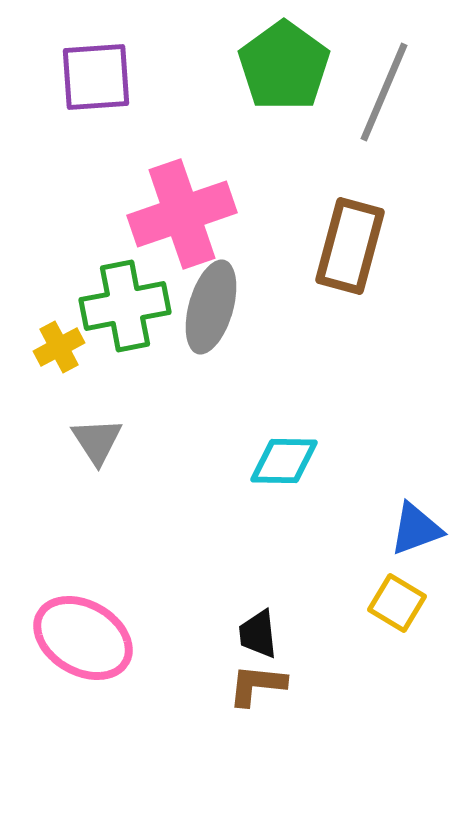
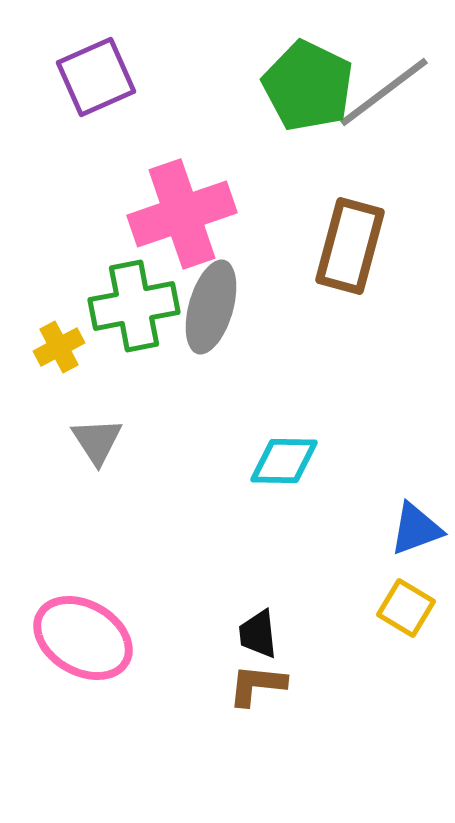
green pentagon: moved 24 px right, 20 px down; rotated 10 degrees counterclockwise
purple square: rotated 20 degrees counterclockwise
gray line: rotated 30 degrees clockwise
green cross: moved 9 px right
yellow square: moved 9 px right, 5 px down
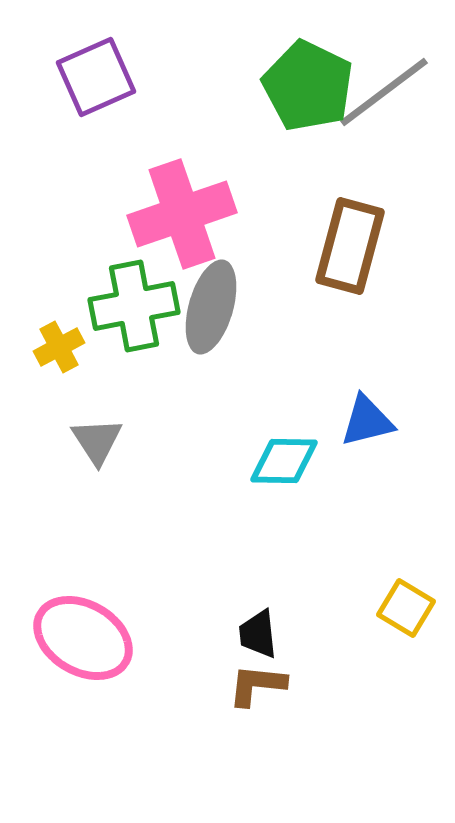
blue triangle: moved 49 px left, 108 px up; rotated 6 degrees clockwise
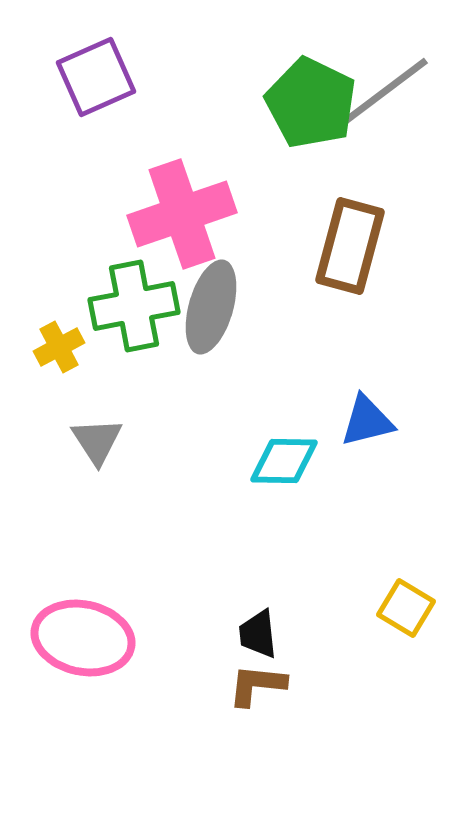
green pentagon: moved 3 px right, 17 px down
pink ellipse: rotated 18 degrees counterclockwise
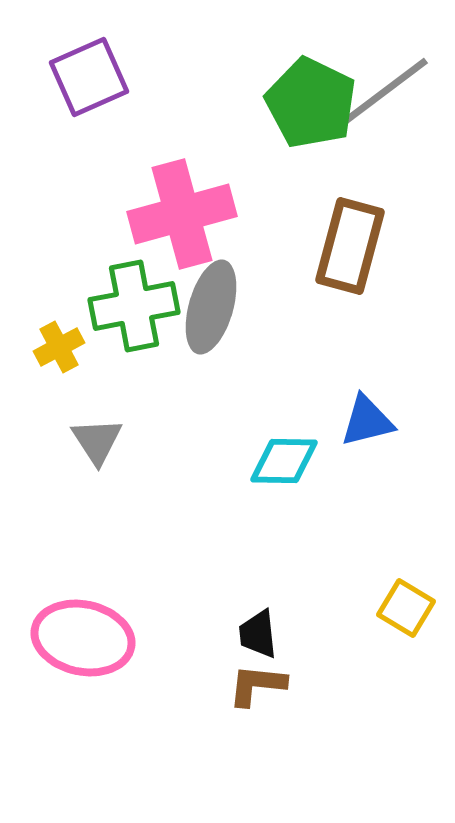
purple square: moved 7 px left
pink cross: rotated 4 degrees clockwise
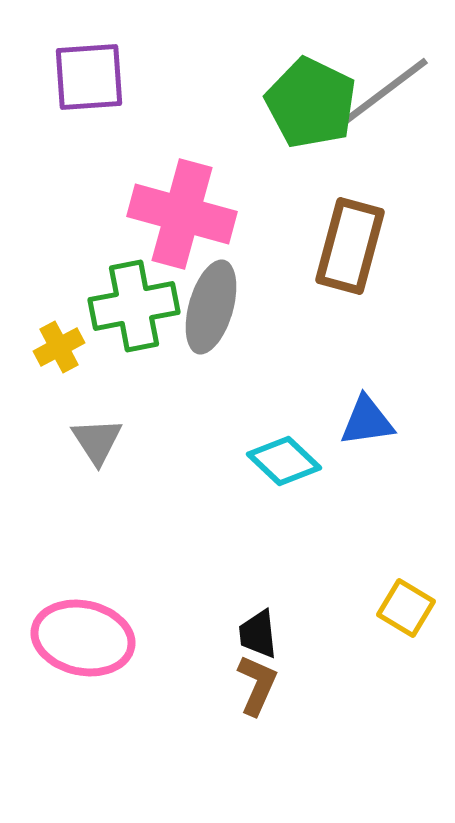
purple square: rotated 20 degrees clockwise
pink cross: rotated 30 degrees clockwise
blue triangle: rotated 6 degrees clockwise
cyan diamond: rotated 42 degrees clockwise
brown L-shape: rotated 108 degrees clockwise
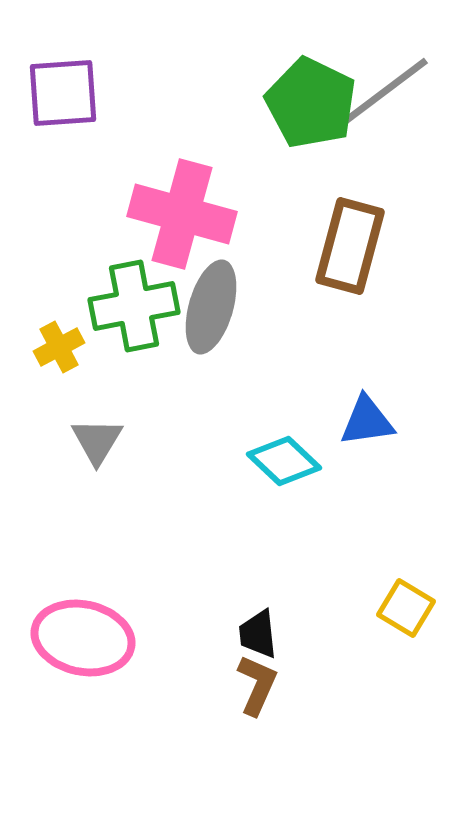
purple square: moved 26 px left, 16 px down
gray triangle: rotated 4 degrees clockwise
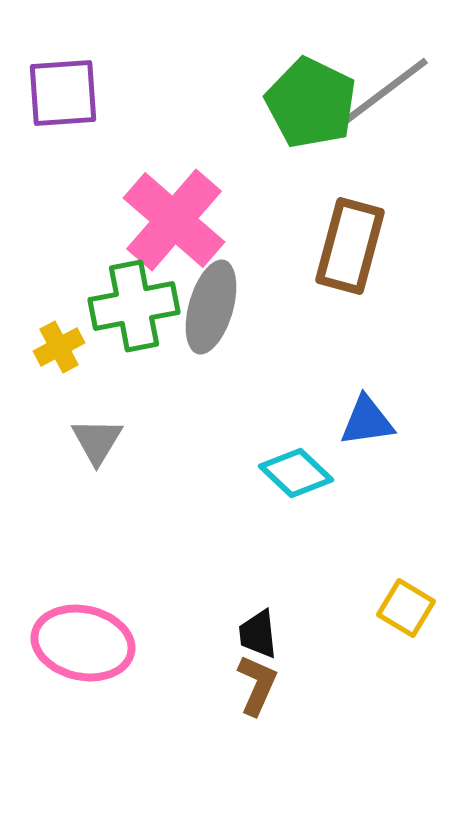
pink cross: moved 8 px left, 6 px down; rotated 26 degrees clockwise
cyan diamond: moved 12 px right, 12 px down
pink ellipse: moved 5 px down
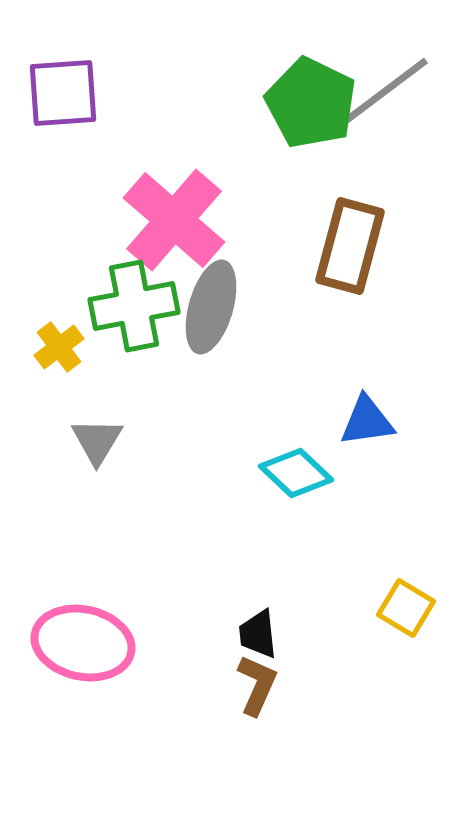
yellow cross: rotated 9 degrees counterclockwise
